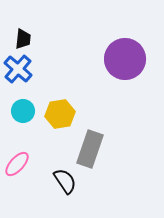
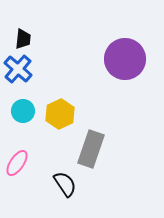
yellow hexagon: rotated 16 degrees counterclockwise
gray rectangle: moved 1 px right
pink ellipse: moved 1 px up; rotated 8 degrees counterclockwise
black semicircle: moved 3 px down
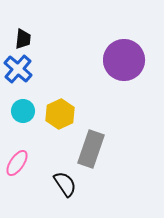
purple circle: moved 1 px left, 1 px down
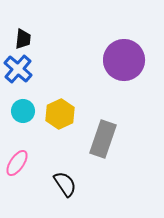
gray rectangle: moved 12 px right, 10 px up
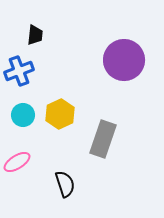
black trapezoid: moved 12 px right, 4 px up
blue cross: moved 1 px right, 2 px down; rotated 28 degrees clockwise
cyan circle: moved 4 px down
pink ellipse: moved 1 px up; rotated 24 degrees clockwise
black semicircle: rotated 16 degrees clockwise
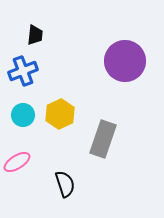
purple circle: moved 1 px right, 1 px down
blue cross: moved 4 px right
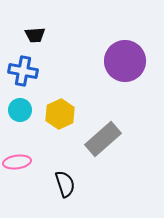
black trapezoid: rotated 80 degrees clockwise
blue cross: rotated 32 degrees clockwise
cyan circle: moved 3 px left, 5 px up
gray rectangle: rotated 30 degrees clockwise
pink ellipse: rotated 24 degrees clockwise
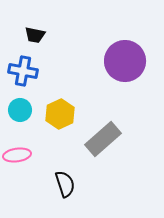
black trapezoid: rotated 15 degrees clockwise
pink ellipse: moved 7 px up
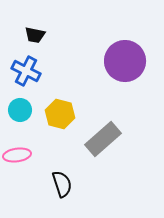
blue cross: moved 3 px right; rotated 16 degrees clockwise
yellow hexagon: rotated 20 degrees counterclockwise
black semicircle: moved 3 px left
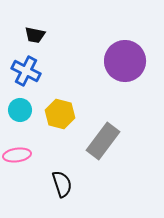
gray rectangle: moved 2 px down; rotated 12 degrees counterclockwise
